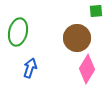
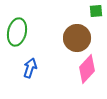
green ellipse: moved 1 px left
pink diamond: rotated 12 degrees clockwise
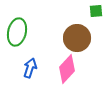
pink diamond: moved 20 px left
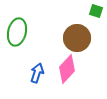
green square: rotated 24 degrees clockwise
blue arrow: moved 7 px right, 5 px down
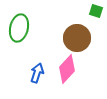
green ellipse: moved 2 px right, 4 px up
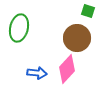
green square: moved 8 px left
blue arrow: rotated 78 degrees clockwise
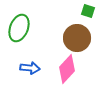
green ellipse: rotated 8 degrees clockwise
blue arrow: moved 7 px left, 5 px up
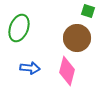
pink diamond: moved 2 px down; rotated 28 degrees counterclockwise
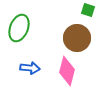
green square: moved 1 px up
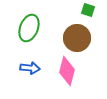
green ellipse: moved 10 px right
